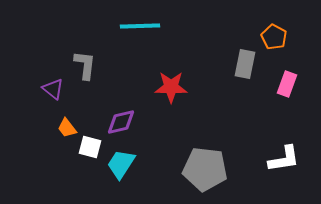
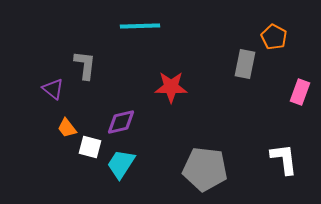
pink rectangle: moved 13 px right, 8 px down
white L-shape: rotated 88 degrees counterclockwise
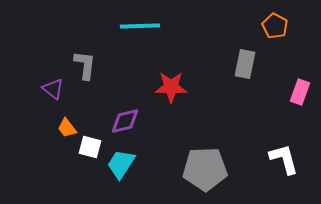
orange pentagon: moved 1 px right, 11 px up
purple diamond: moved 4 px right, 1 px up
white L-shape: rotated 8 degrees counterclockwise
gray pentagon: rotated 9 degrees counterclockwise
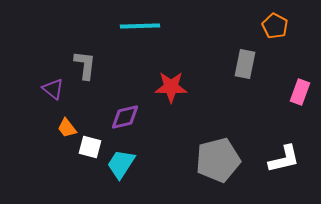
purple diamond: moved 4 px up
white L-shape: rotated 92 degrees clockwise
gray pentagon: moved 13 px right, 9 px up; rotated 12 degrees counterclockwise
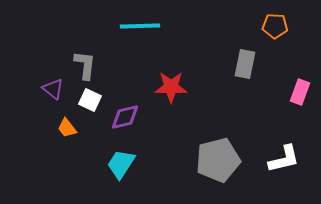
orange pentagon: rotated 25 degrees counterclockwise
white square: moved 47 px up; rotated 10 degrees clockwise
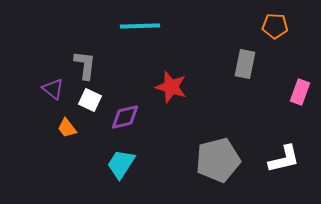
red star: rotated 16 degrees clockwise
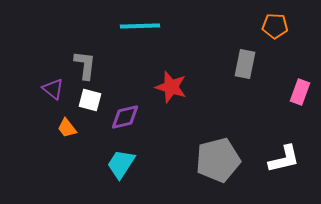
white square: rotated 10 degrees counterclockwise
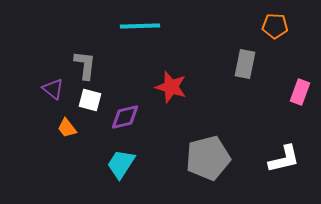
gray pentagon: moved 10 px left, 2 px up
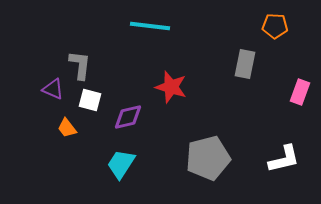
cyan line: moved 10 px right; rotated 9 degrees clockwise
gray L-shape: moved 5 px left
purple triangle: rotated 15 degrees counterclockwise
purple diamond: moved 3 px right
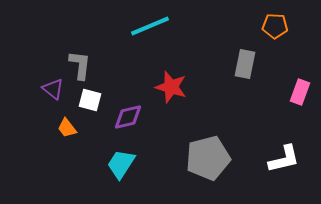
cyan line: rotated 30 degrees counterclockwise
purple triangle: rotated 15 degrees clockwise
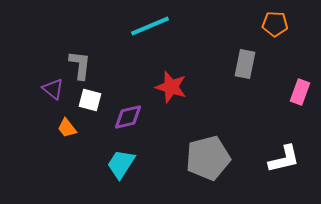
orange pentagon: moved 2 px up
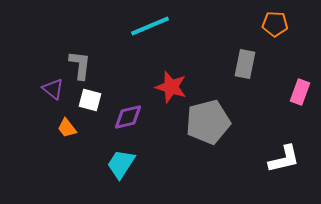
gray pentagon: moved 36 px up
